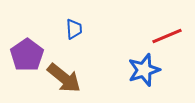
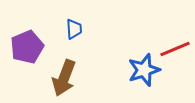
red line: moved 8 px right, 13 px down
purple pentagon: moved 8 px up; rotated 12 degrees clockwise
brown arrow: rotated 72 degrees clockwise
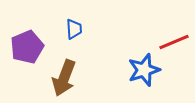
red line: moved 1 px left, 7 px up
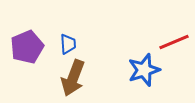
blue trapezoid: moved 6 px left, 15 px down
brown arrow: moved 9 px right
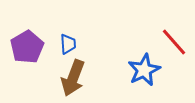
red line: rotated 72 degrees clockwise
purple pentagon: rotated 8 degrees counterclockwise
blue star: rotated 8 degrees counterclockwise
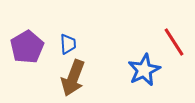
red line: rotated 8 degrees clockwise
